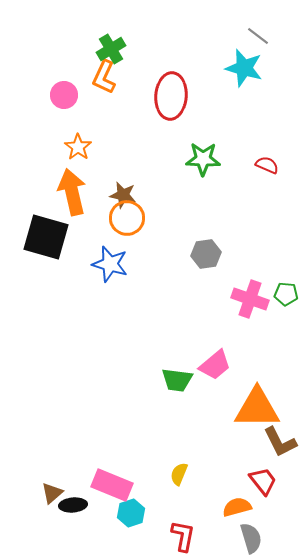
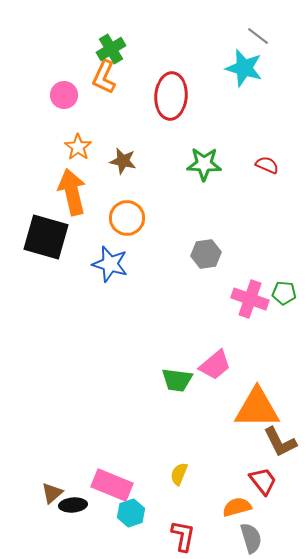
green star: moved 1 px right, 5 px down
brown star: moved 34 px up
green pentagon: moved 2 px left, 1 px up
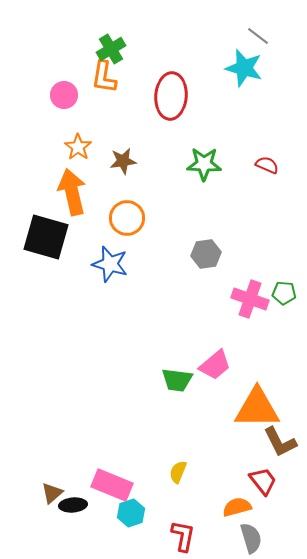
orange L-shape: rotated 16 degrees counterclockwise
brown star: rotated 20 degrees counterclockwise
yellow semicircle: moved 1 px left, 2 px up
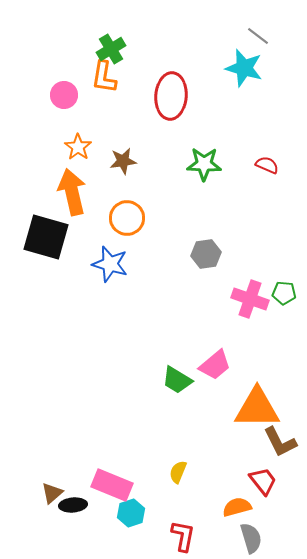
green trapezoid: rotated 24 degrees clockwise
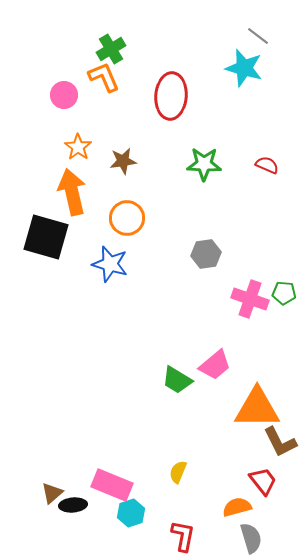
orange L-shape: rotated 148 degrees clockwise
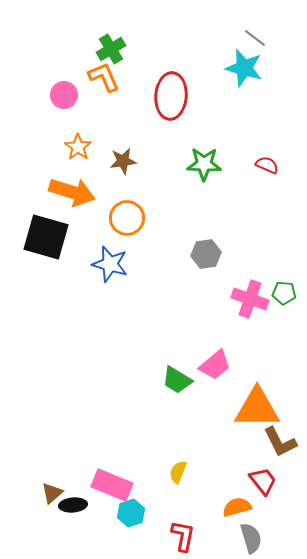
gray line: moved 3 px left, 2 px down
orange arrow: rotated 120 degrees clockwise
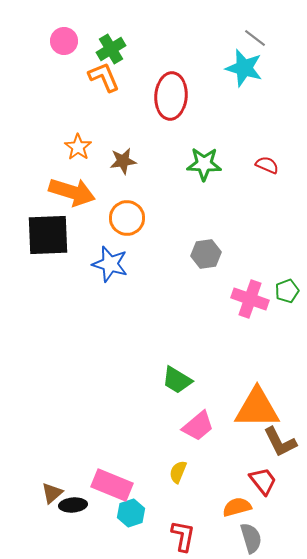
pink circle: moved 54 px up
black square: moved 2 px right, 2 px up; rotated 18 degrees counterclockwise
green pentagon: moved 3 px right, 2 px up; rotated 25 degrees counterclockwise
pink trapezoid: moved 17 px left, 61 px down
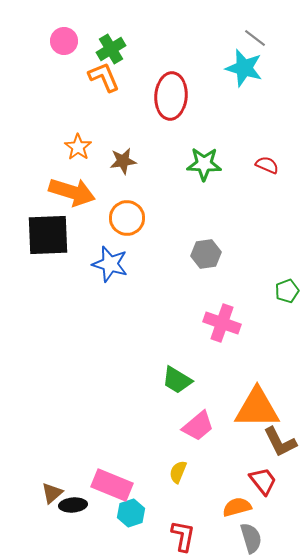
pink cross: moved 28 px left, 24 px down
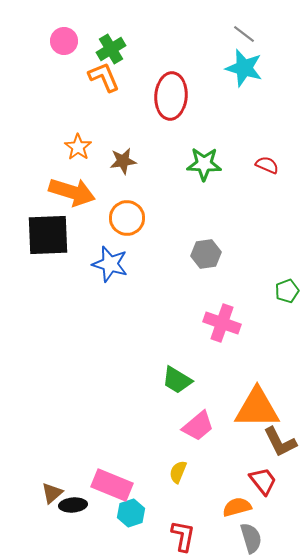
gray line: moved 11 px left, 4 px up
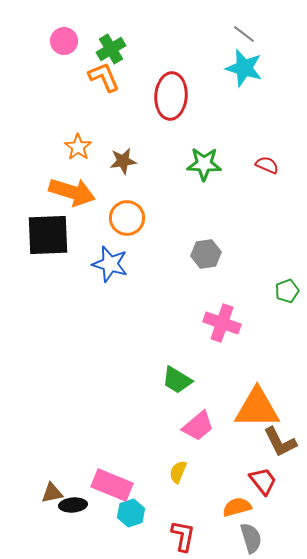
brown triangle: rotated 30 degrees clockwise
